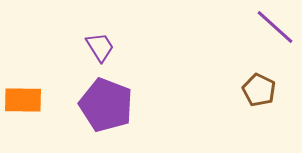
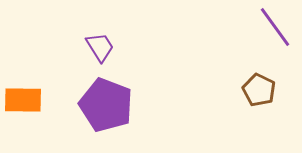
purple line: rotated 12 degrees clockwise
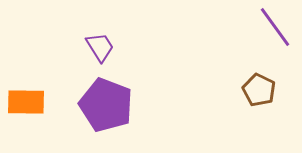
orange rectangle: moved 3 px right, 2 px down
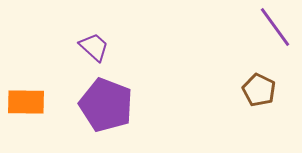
purple trapezoid: moved 6 px left; rotated 16 degrees counterclockwise
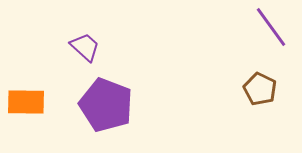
purple line: moved 4 px left
purple trapezoid: moved 9 px left
brown pentagon: moved 1 px right, 1 px up
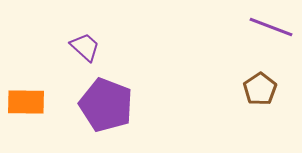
purple line: rotated 33 degrees counterclockwise
brown pentagon: rotated 12 degrees clockwise
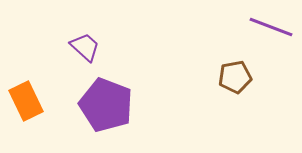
brown pentagon: moved 25 px left, 12 px up; rotated 24 degrees clockwise
orange rectangle: moved 1 px up; rotated 63 degrees clockwise
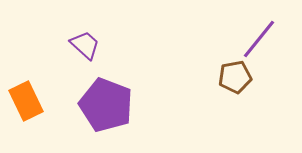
purple line: moved 12 px left, 12 px down; rotated 72 degrees counterclockwise
purple trapezoid: moved 2 px up
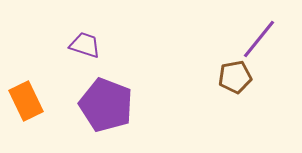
purple trapezoid: rotated 24 degrees counterclockwise
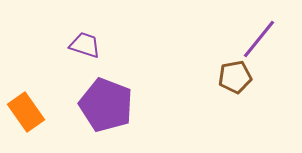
orange rectangle: moved 11 px down; rotated 9 degrees counterclockwise
